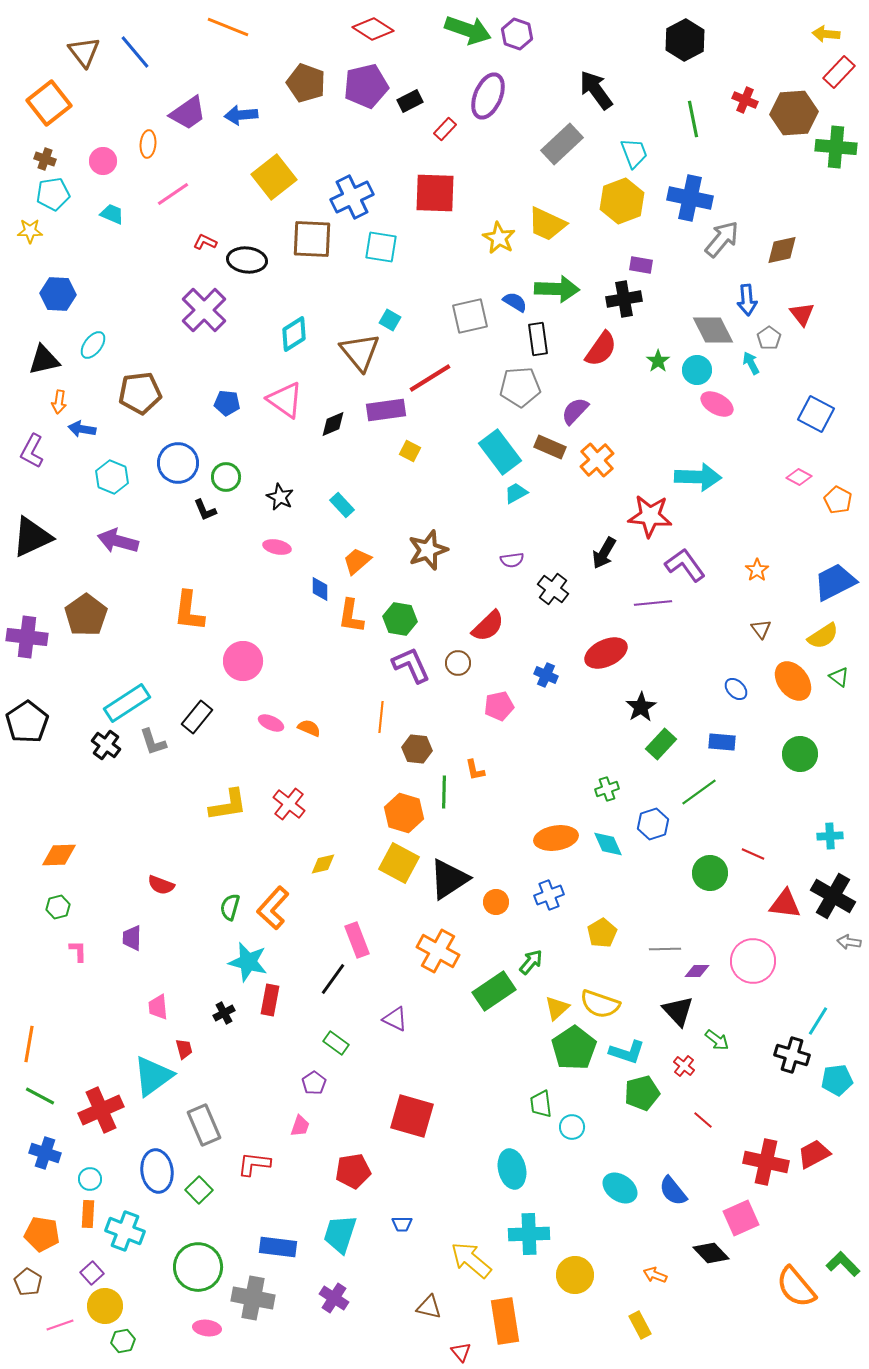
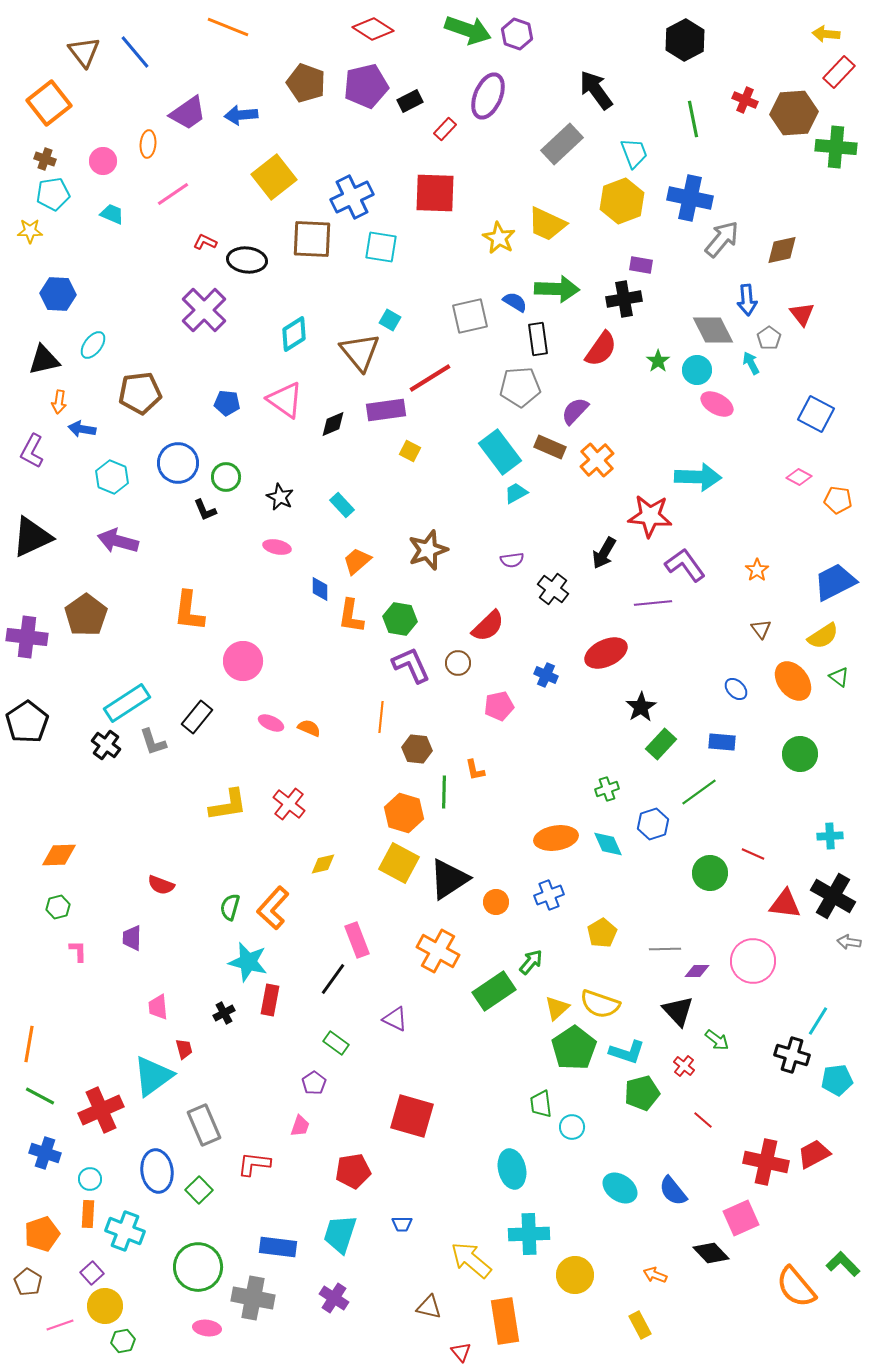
orange pentagon at (838, 500): rotated 20 degrees counterclockwise
orange pentagon at (42, 1234): rotated 28 degrees counterclockwise
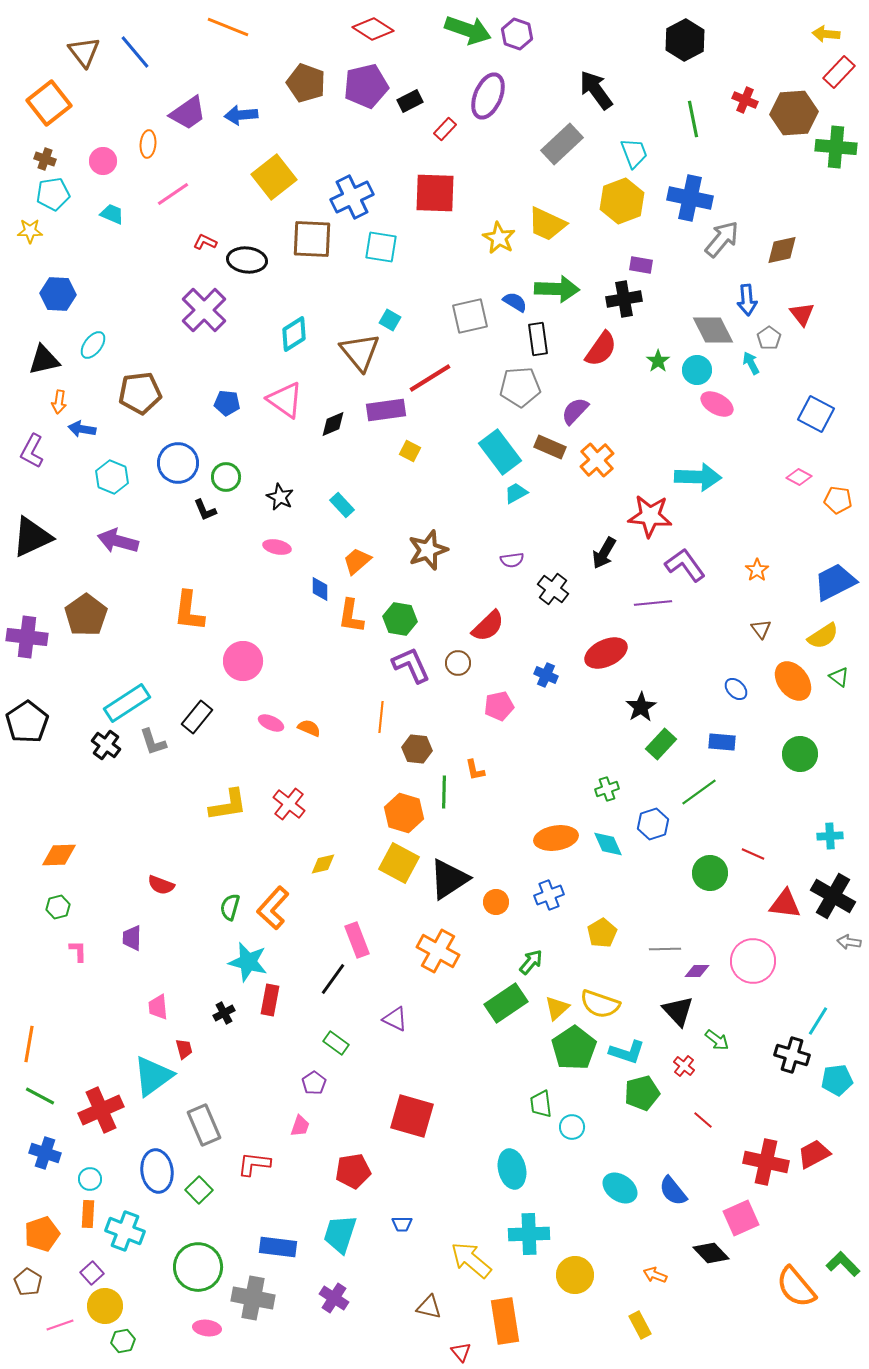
green rectangle at (494, 991): moved 12 px right, 12 px down
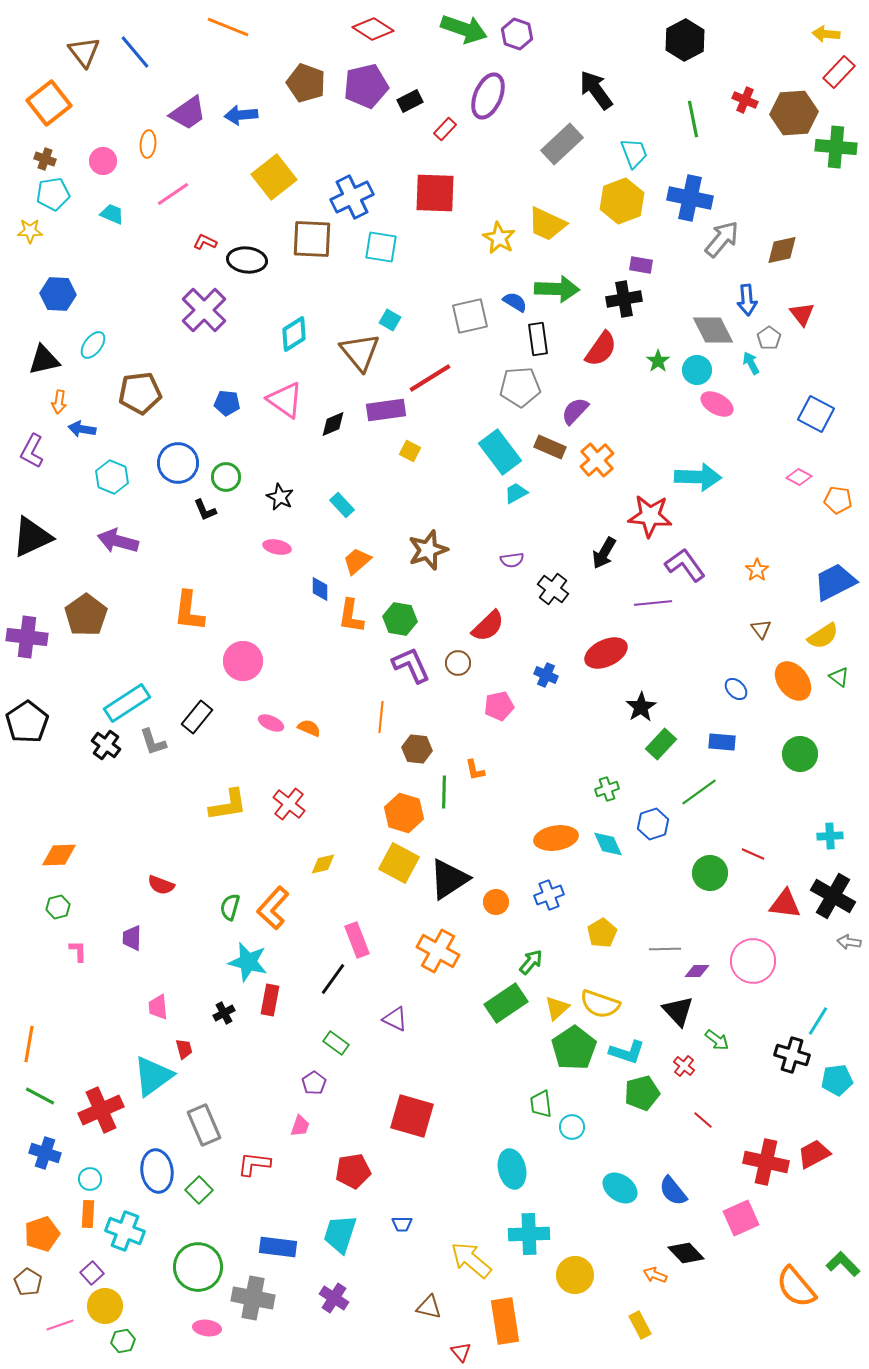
green arrow at (468, 30): moved 4 px left, 1 px up
black diamond at (711, 1253): moved 25 px left
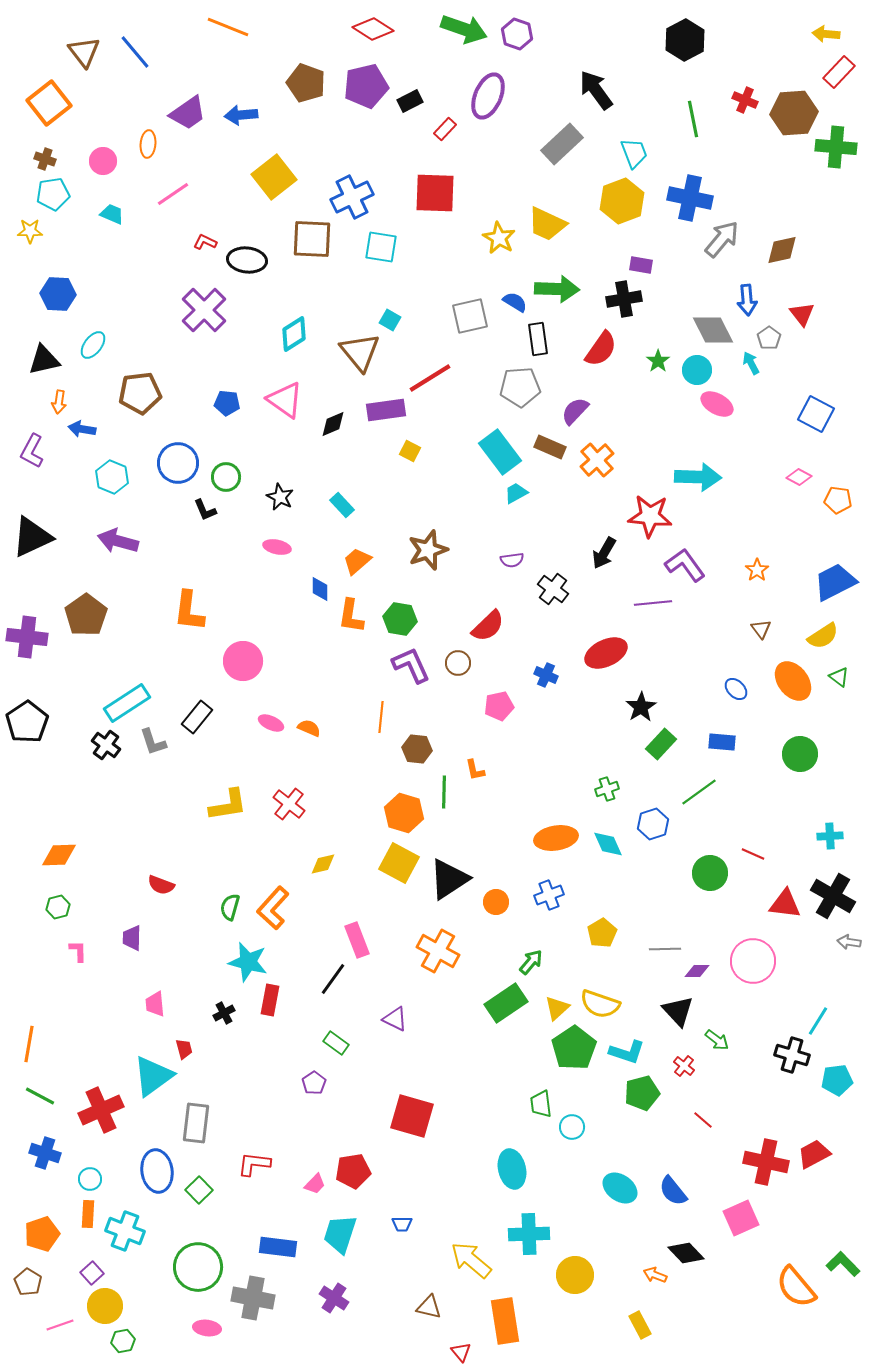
pink trapezoid at (158, 1007): moved 3 px left, 3 px up
gray rectangle at (204, 1125): moved 8 px left, 2 px up; rotated 30 degrees clockwise
pink trapezoid at (300, 1126): moved 15 px right, 58 px down; rotated 25 degrees clockwise
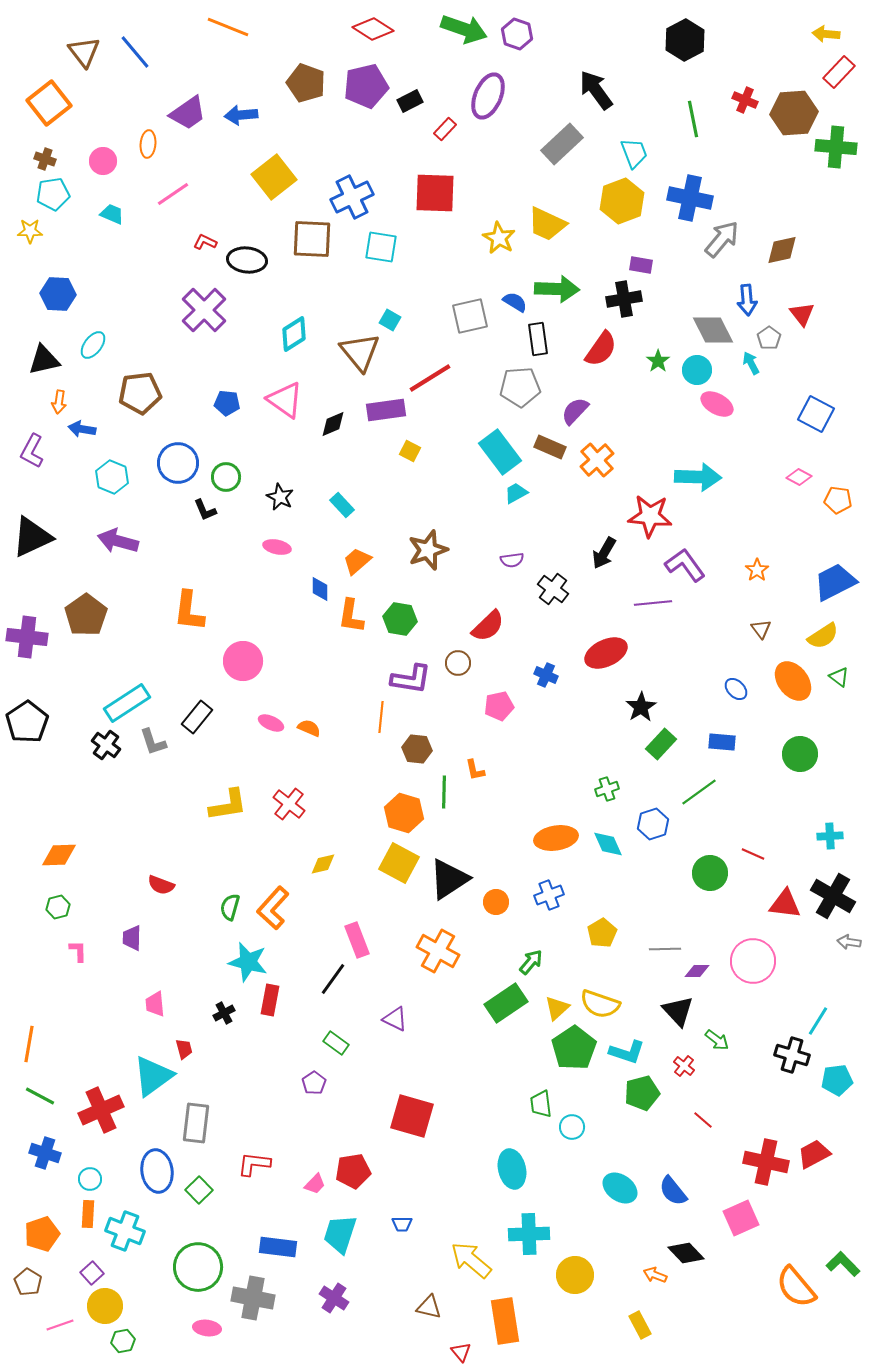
purple L-shape at (411, 665): moved 14 px down; rotated 123 degrees clockwise
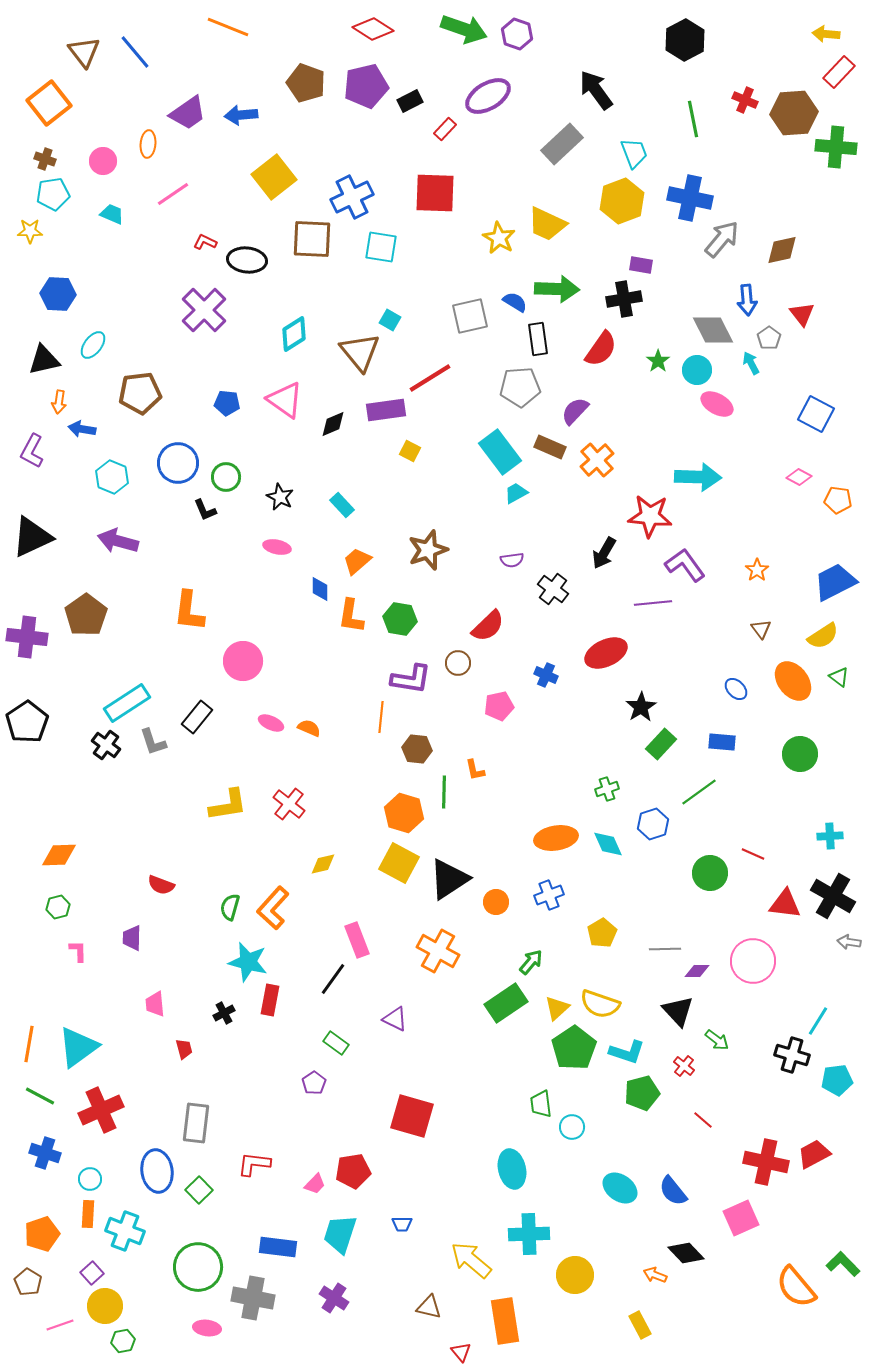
purple ellipse at (488, 96): rotated 36 degrees clockwise
cyan triangle at (153, 1076): moved 75 px left, 29 px up
